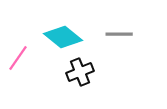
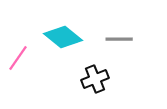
gray line: moved 5 px down
black cross: moved 15 px right, 7 px down
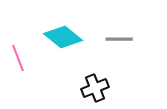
pink line: rotated 56 degrees counterclockwise
black cross: moved 9 px down
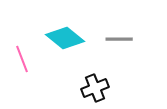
cyan diamond: moved 2 px right, 1 px down
pink line: moved 4 px right, 1 px down
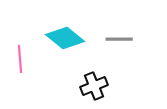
pink line: moved 2 px left; rotated 16 degrees clockwise
black cross: moved 1 px left, 2 px up
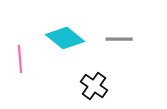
black cross: rotated 32 degrees counterclockwise
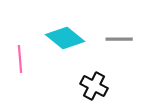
black cross: rotated 8 degrees counterclockwise
